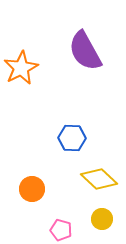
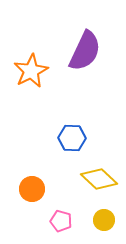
purple semicircle: rotated 126 degrees counterclockwise
orange star: moved 10 px right, 3 px down
yellow circle: moved 2 px right, 1 px down
pink pentagon: moved 9 px up
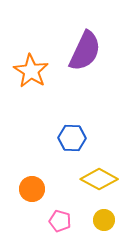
orange star: rotated 12 degrees counterclockwise
yellow diamond: rotated 15 degrees counterclockwise
pink pentagon: moved 1 px left
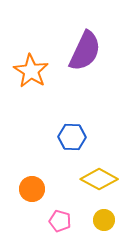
blue hexagon: moved 1 px up
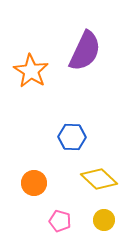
yellow diamond: rotated 15 degrees clockwise
orange circle: moved 2 px right, 6 px up
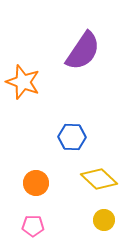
purple semicircle: moved 2 px left; rotated 9 degrees clockwise
orange star: moved 8 px left, 11 px down; rotated 12 degrees counterclockwise
orange circle: moved 2 px right
pink pentagon: moved 27 px left, 5 px down; rotated 15 degrees counterclockwise
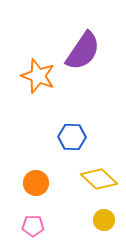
orange star: moved 15 px right, 6 px up
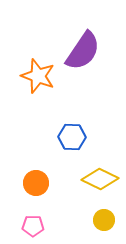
yellow diamond: moved 1 px right; rotated 18 degrees counterclockwise
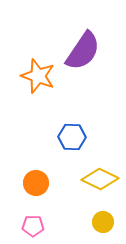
yellow circle: moved 1 px left, 2 px down
